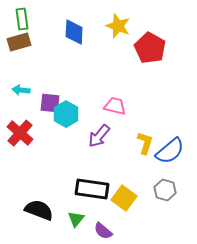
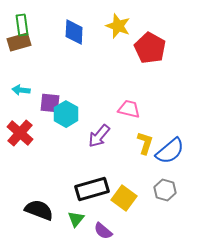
green rectangle: moved 6 px down
pink trapezoid: moved 14 px right, 3 px down
black rectangle: rotated 24 degrees counterclockwise
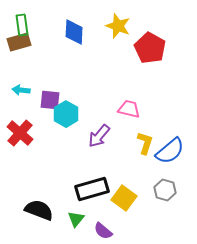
purple square: moved 3 px up
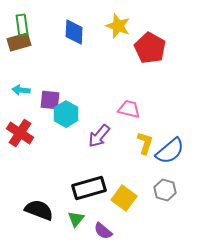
red cross: rotated 8 degrees counterclockwise
black rectangle: moved 3 px left, 1 px up
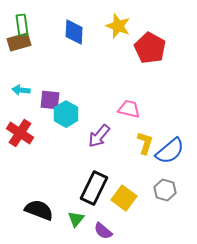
black rectangle: moved 5 px right; rotated 48 degrees counterclockwise
